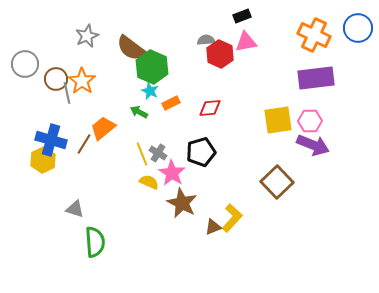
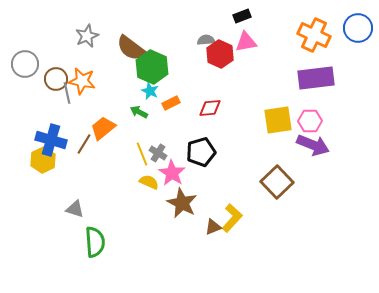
orange star: rotated 24 degrees counterclockwise
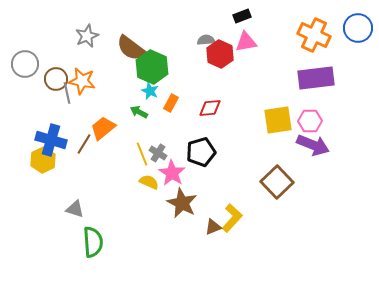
orange rectangle: rotated 36 degrees counterclockwise
green semicircle: moved 2 px left
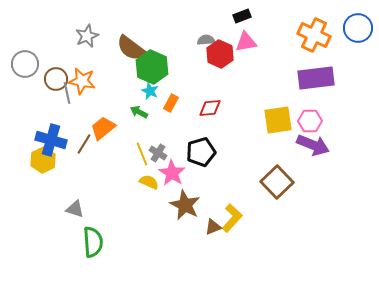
brown star: moved 3 px right, 2 px down
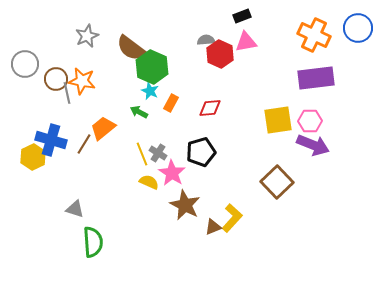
yellow hexagon: moved 10 px left, 3 px up
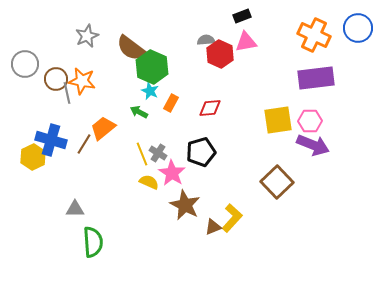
gray triangle: rotated 18 degrees counterclockwise
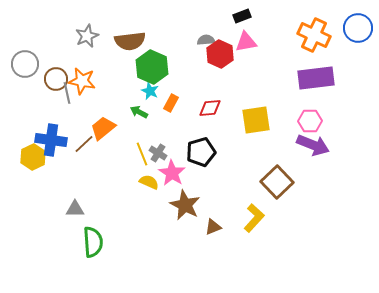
brown semicircle: moved 1 px left, 7 px up; rotated 44 degrees counterclockwise
yellow square: moved 22 px left
blue cross: rotated 8 degrees counterclockwise
brown line: rotated 15 degrees clockwise
yellow L-shape: moved 22 px right
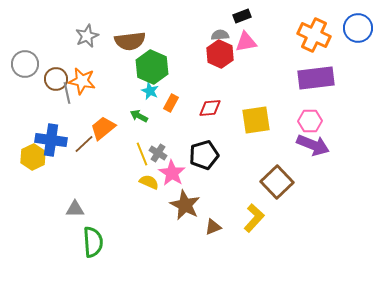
gray semicircle: moved 14 px right, 5 px up
green arrow: moved 4 px down
black pentagon: moved 3 px right, 3 px down
